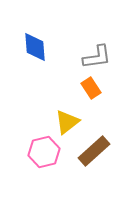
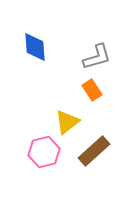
gray L-shape: rotated 8 degrees counterclockwise
orange rectangle: moved 1 px right, 2 px down
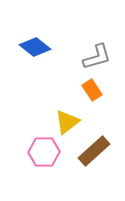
blue diamond: rotated 48 degrees counterclockwise
pink hexagon: rotated 12 degrees clockwise
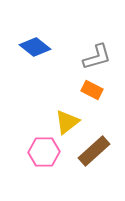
orange rectangle: rotated 30 degrees counterclockwise
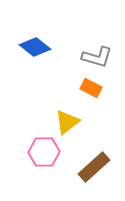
gray L-shape: rotated 32 degrees clockwise
orange rectangle: moved 1 px left, 2 px up
brown rectangle: moved 16 px down
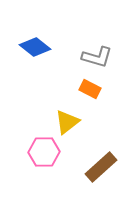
orange rectangle: moved 1 px left, 1 px down
brown rectangle: moved 7 px right
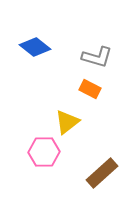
brown rectangle: moved 1 px right, 6 px down
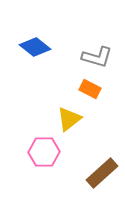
yellow triangle: moved 2 px right, 3 px up
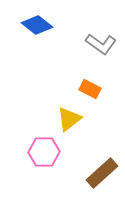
blue diamond: moved 2 px right, 22 px up
gray L-shape: moved 4 px right, 13 px up; rotated 20 degrees clockwise
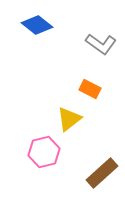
pink hexagon: rotated 12 degrees counterclockwise
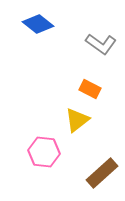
blue diamond: moved 1 px right, 1 px up
yellow triangle: moved 8 px right, 1 px down
pink hexagon: rotated 20 degrees clockwise
